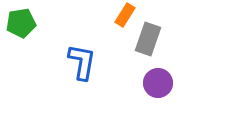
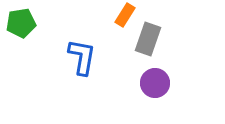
blue L-shape: moved 5 px up
purple circle: moved 3 px left
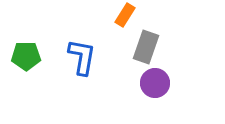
green pentagon: moved 5 px right, 33 px down; rotated 8 degrees clockwise
gray rectangle: moved 2 px left, 8 px down
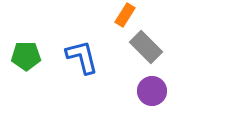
gray rectangle: rotated 64 degrees counterclockwise
blue L-shape: rotated 24 degrees counterclockwise
purple circle: moved 3 px left, 8 px down
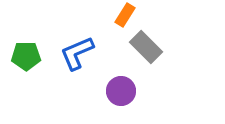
blue L-shape: moved 5 px left, 4 px up; rotated 99 degrees counterclockwise
purple circle: moved 31 px left
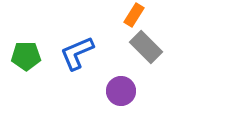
orange rectangle: moved 9 px right
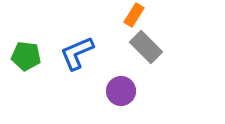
green pentagon: rotated 8 degrees clockwise
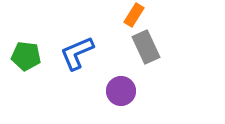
gray rectangle: rotated 20 degrees clockwise
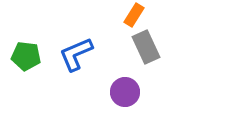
blue L-shape: moved 1 px left, 1 px down
purple circle: moved 4 px right, 1 px down
